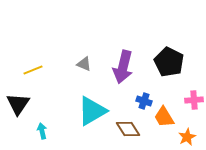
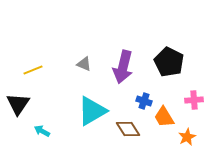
cyan arrow: rotated 49 degrees counterclockwise
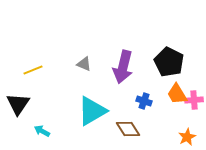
orange trapezoid: moved 13 px right, 23 px up
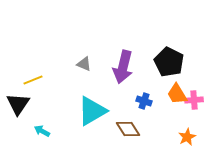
yellow line: moved 10 px down
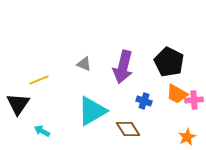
yellow line: moved 6 px right
orange trapezoid: rotated 30 degrees counterclockwise
